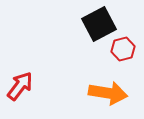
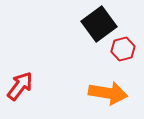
black square: rotated 8 degrees counterclockwise
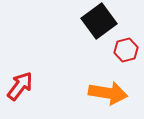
black square: moved 3 px up
red hexagon: moved 3 px right, 1 px down
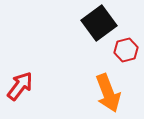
black square: moved 2 px down
orange arrow: rotated 60 degrees clockwise
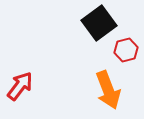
orange arrow: moved 3 px up
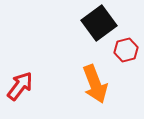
orange arrow: moved 13 px left, 6 px up
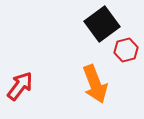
black square: moved 3 px right, 1 px down
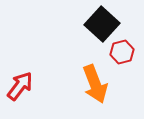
black square: rotated 12 degrees counterclockwise
red hexagon: moved 4 px left, 2 px down
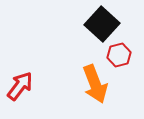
red hexagon: moved 3 px left, 3 px down
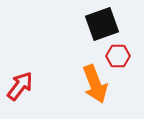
black square: rotated 28 degrees clockwise
red hexagon: moved 1 px left, 1 px down; rotated 15 degrees clockwise
